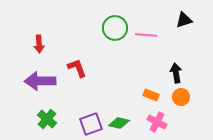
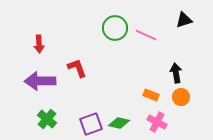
pink line: rotated 20 degrees clockwise
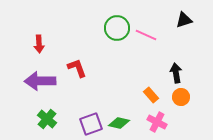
green circle: moved 2 px right
orange rectangle: rotated 28 degrees clockwise
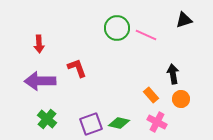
black arrow: moved 3 px left, 1 px down
orange circle: moved 2 px down
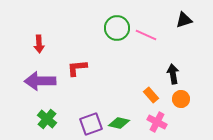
red L-shape: rotated 75 degrees counterclockwise
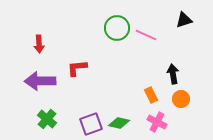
orange rectangle: rotated 14 degrees clockwise
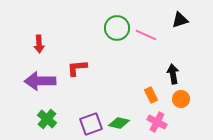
black triangle: moved 4 px left
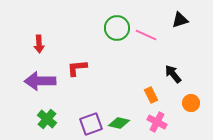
black arrow: rotated 30 degrees counterclockwise
orange circle: moved 10 px right, 4 px down
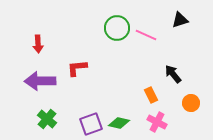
red arrow: moved 1 px left
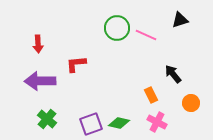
red L-shape: moved 1 px left, 4 px up
